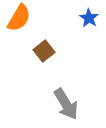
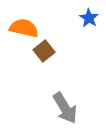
orange semicircle: moved 5 px right, 10 px down; rotated 108 degrees counterclockwise
gray arrow: moved 1 px left, 4 px down
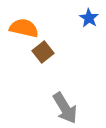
brown square: moved 1 px left, 1 px down
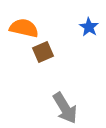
blue star: moved 9 px down
brown square: rotated 15 degrees clockwise
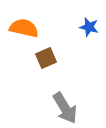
blue star: rotated 18 degrees counterclockwise
brown square: moved 3 px right, 6 px down
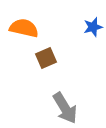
blue star: moved 4 px right; rotated 30 degrees counterclockwise
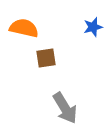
brown square: rotated 15 degrees clockwise
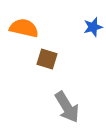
brown square: moved 1 px right, 1 px down; rotated 25 degrees clockwise
gray arrow: moved 2 px right, 1 px up
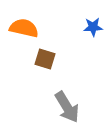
blue star: rotated 12 degrees clockwise
brown square: moved 2 px left
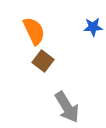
orange semicircle: moved 10 px right, 3 px down; rotated 52 degrees clockwise
brown square: moved 2 px left, 2 px down; rotated 20 degrees clockwise
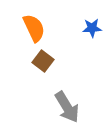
blue star: moved 1 px left, 1 px down
orange semicircle: moved 3 px up
